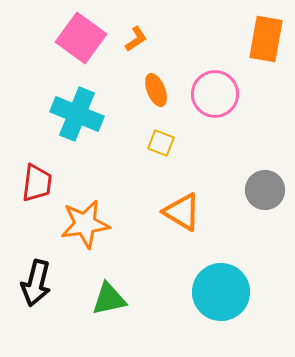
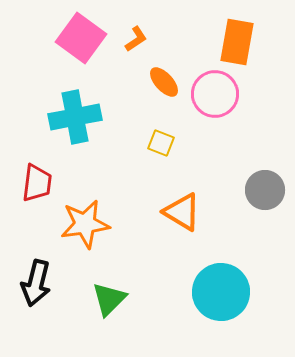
orange rectangle: moved 29 px left, 3 px down
orange ellipse: moved 8 px right, 8 px up; rotated 20 degrees counterclockwise
cyan cross: moved 2 px left, 3 px down; rotated 33 degrees counterclockwise
green triangle: rotated 33 degrees counterclockwise
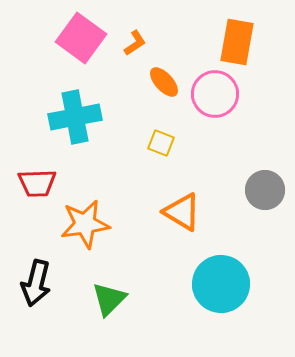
orange L-shape: moved 1 px left, 4 px down
red trapezoid: rotated 81 degrees clockwise
cyan circle: moved 8 px up
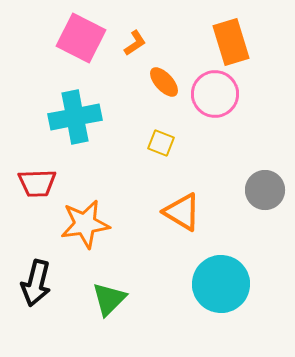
pink square: rotated 9 degrees counterclockwise
orange rectangle: moved 6 px left; rotated 27 degrees counterclockwise
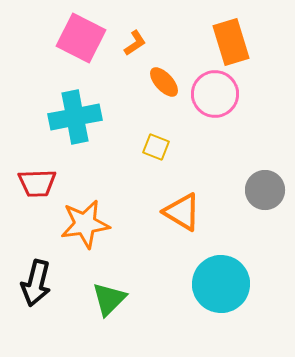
yellow square: moved 5 px left, 4 px down
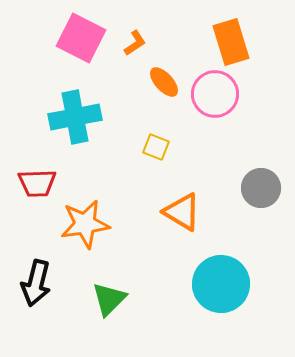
gray circle: moved 4 px left, 2 px up
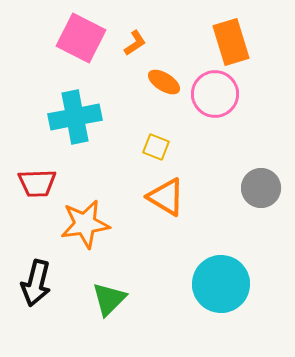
orange ellipse: rotated 16 degrees counterclockwise
orange triangle: moved 16 px left, 15 px up
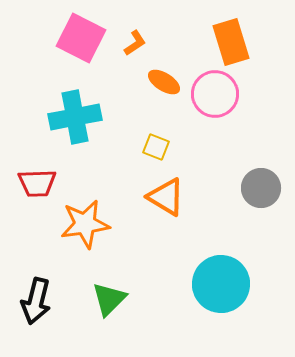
black arrow: moved 18 px down
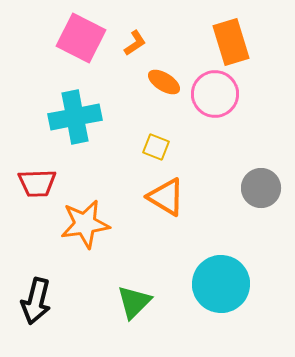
green triangle: moved 25 px right, 3 px down
